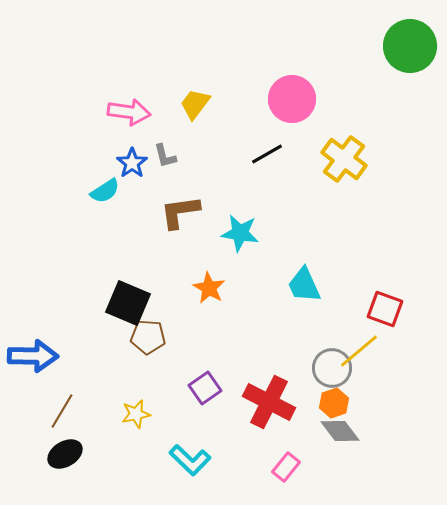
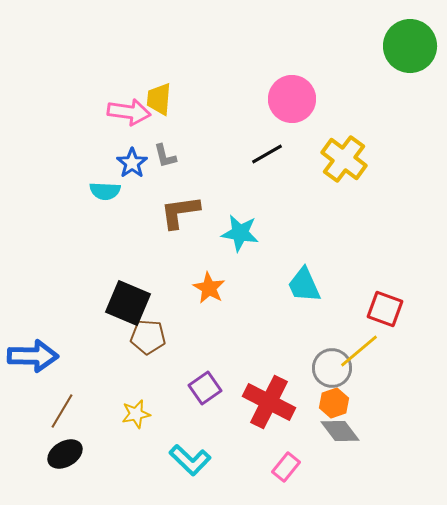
yellow trapezoid: moved 36 px left, 5 px up; rotated 32 degrees counterclockwise
cyan semicircle: rotated 36 degrees clockwise
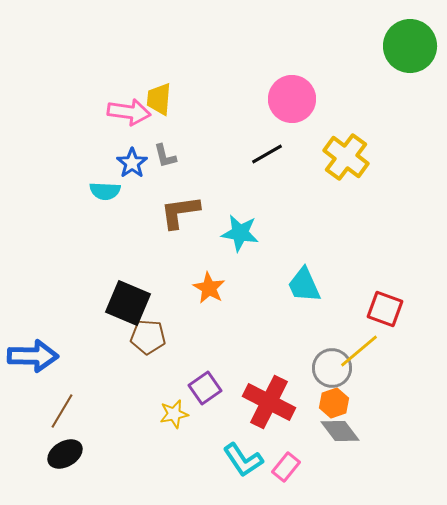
yellow cross: moved 2 px right, 2 px up
yellow star: moved 38 px right
cyan L-shape: moved 53 px right; rotated 12 degrees clockwise
